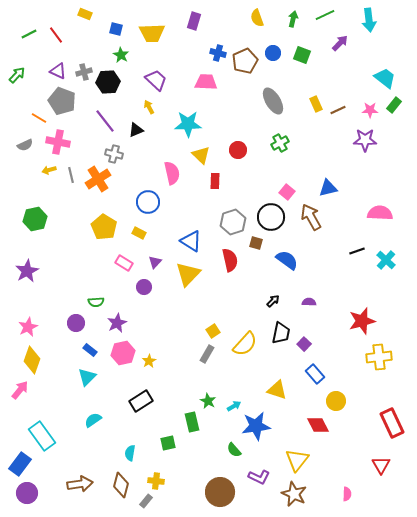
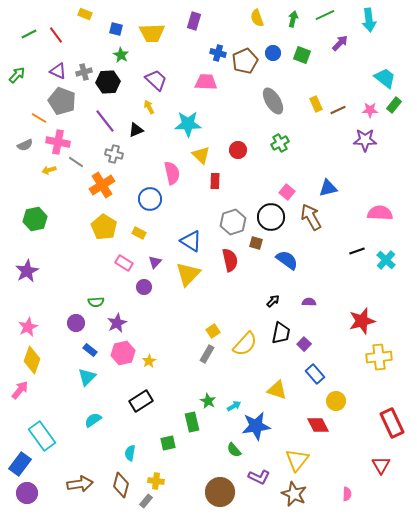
gray line at (71, 175): moved 5 px right, 13 px up; rotated 42 degrees counterclockwise
orange cross at (98, 179): moved 4 px right, 6 px down
blue circle at (148, 202): moved 2 px right, 3 px up
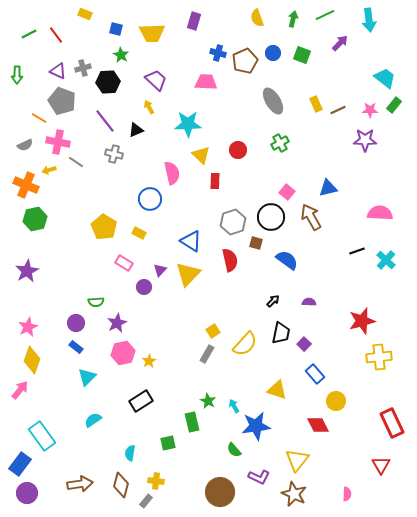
gray cross at (84, 72): moved 1 px left, 4 px up
green arrow at (17, 75): rotated 138 degrees clockwise
orange cross at (102, 185): moved 76 px left; rotated 35 degrees counterclockwise
purple triangle at (155, 262): moved 5 px right, 8 px down
blue rectangle at (90, 350): moved 14 px left, 3 px up
cyan arrow at (234, 406): rotated 88 degrees counterclockwise
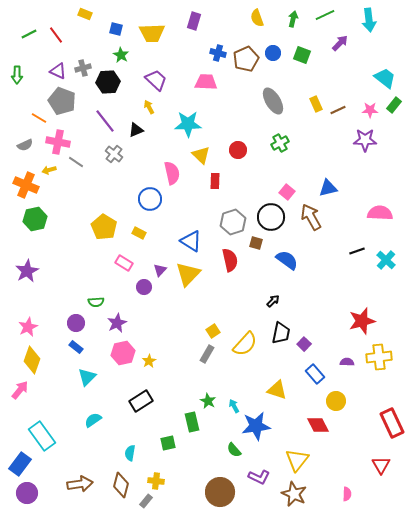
brown pentagon at (245, 61): moved 1 px right, 2 px up
gray cross at (114, 154): rotated 24 degrees clockwise
purple semicircle at (309, 302): moved 38 px right, 60 px down
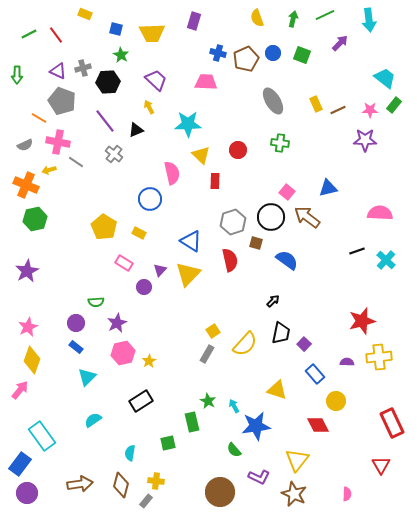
green cross at (280, 143): rotated 36 degrees clockwise
brown arrow at (311, 217): moved 4 px left; rotated 24 degrees counterclockwise
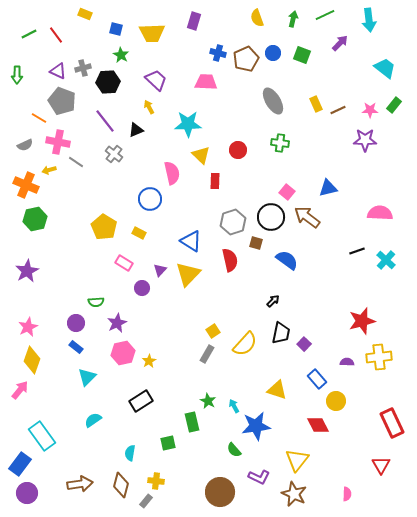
cyan trapezoid at (385, 78): moved 10 px up
purple circle at (144, 287): moved 2 px left, 1 px down
blue rectangle at (315, 374): moved 2 px right, 5 px down
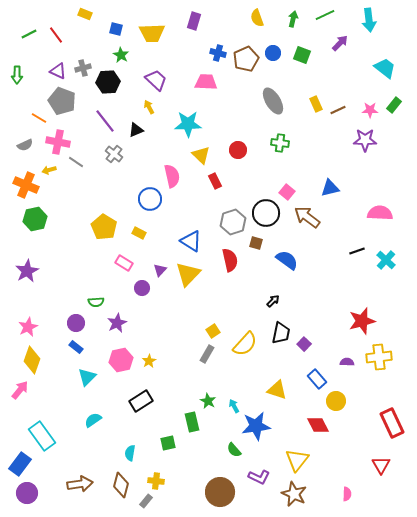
pink semicircle at (172, 173): moved 3 px down
red rectangle at (215, 181): rotated 28 degrees counterclockwise
blue triangle at (328, 188): moved 2 px right
black circle at (271, 217): moved 5 px left, 4 px up
pink hexagon at (123, 353): moved 2 px left, 7 px down
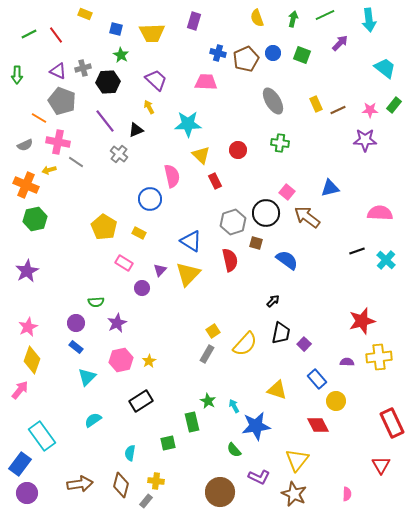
gray cross at (114, 154): moved 5 px right
